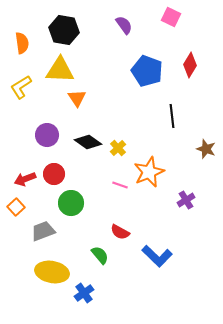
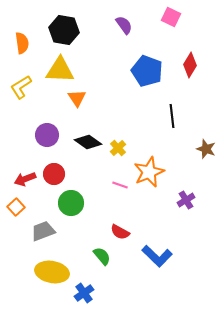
green semicircle: moved 2 px right, 1 px down
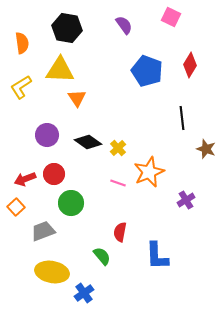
black hexagon: moved 3 px right, 2 px up
black line: moved 10 px right, 2 px down
pink line: moved 2 px left, 2 px up
red semicircle: rotated 72 degrees clockwise
blue L-shape: rotated 44 degrees clockwise
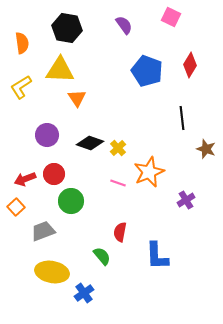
black diamond: moved 2 px right, 1 px down; rotated 16 degrees counterclockwise
green circle: moved 2 px up
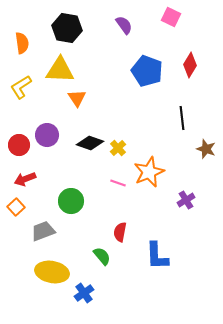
red circle: moved 35 px left, 29 px up
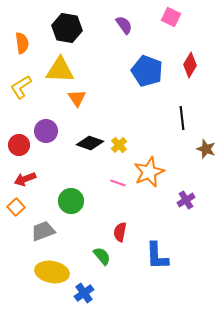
purple circle: moved 1 px left, 4 px up
yellow cross: moved 1 px right, 3 px up
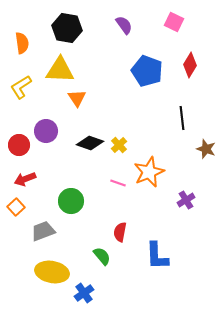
pink square: moved 3 px right, 5 px down
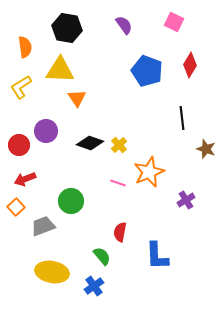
orange semicircle: moved 3 px right, 4 px down
gray trapezoid: moved 5 px up
blue cross: moved 10 px right, 7 px up
